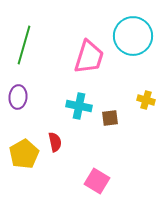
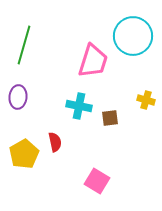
pink trapezoid: moved 4 px right, 4 px down
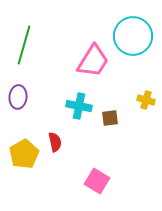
pink trapezoid: rotated 15 degrees clockwise
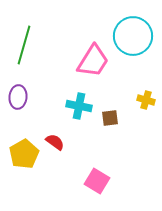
red semicircle: rotated 42 degrees counterclockwise
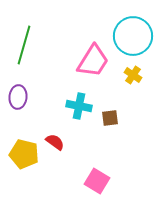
yellow cross: moved 13 px left, 25 px up; rotated 18 degrees clockwise
yellow pentagon: rotated 28 degrees counterclockwise
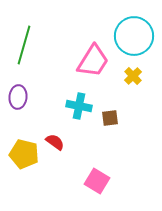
cyan circle: moved 1 px right
yellow cross: moved 1 px down; rotated 12 degrees clockwise
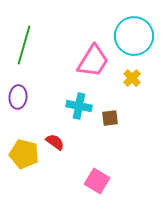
yellow cross: moved 1 px left, 2 px down
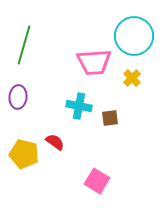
pink trapezoid: moved 1 px right, 1 px down; rotated 54 degrees clockwise
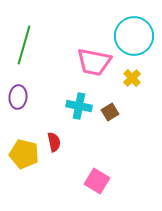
pink trapezoid: rotated 15 degrees clockwise
brown square: moved 6 px up; rotated 24 degrees counterclockwise
red semicircle: moved 1 px left; rotated 42 degrees clockwise
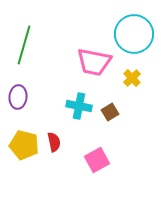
cyan circle: moved 2 px up
yellow pentagon: moved 9 px up
pink square: moved 21 px up; rotated 30 degrees clockwise
